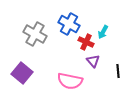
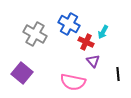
black line: moved 3 px down
pink semicircle: moved 3 px right, 1 px down
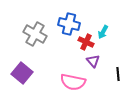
blue cross: rotated 15 degrees counterclockwise
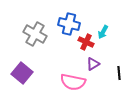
purple triangle: moved 3 px down; rotated 40 degrees clockwise
black line: moved 1 px right, 1 px up
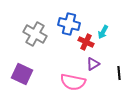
purple square: moved 1 px down; rotated 15 degrees counterclockwise
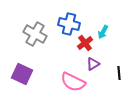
red cross: moved 1 px left, 1 px down; rotated 28 degrees clockwise
pink semicircle: rotated 15 degrees clockwise
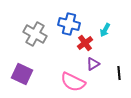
cyan arrow: moved 2 px right, 2 px up
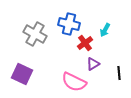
pink semicircle: moved 1 px right
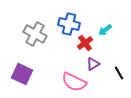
cyan arrow: rotated 24 degrees clockwise
black line: rotated 24 degrees counterclockwise
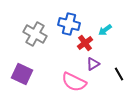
black line: moved 1 px down
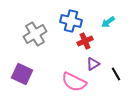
blue cross: moved 2 px right, 3 px up
cyan arrow: moved 3 px right, 8 px up
gray cross: rotated 30 degrees clockwise
red cross: moved 2 px up; rotated 14 degrees clockwise
black line: moved 3 px left
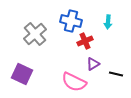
cyan arrow: rotated 48 degrees counterclockwise
gray cross: rotated 10 degrees counterclockwise
black line: rotated 48 degrees counterclockwise
